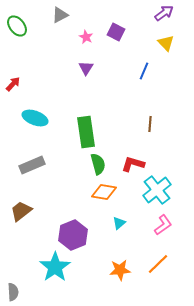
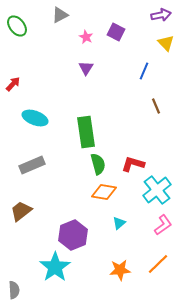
purple arrow: moved 3 px left, 2 px down; rotated 24 degrees clockwise
brown line: moved 6 px right, 18 px up; rotated 28 degrees counterclockwise
gray semicircle: moved 1 px right, 2 px up
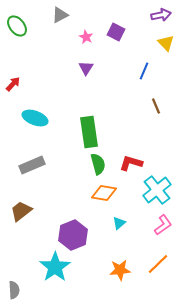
green rectangle: moved 3 px right
red L-shape: moved 2 px left, 1 px up
orange diamond: moved 1 px down
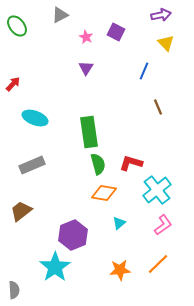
brown line: moved 2 px right, 1 px down
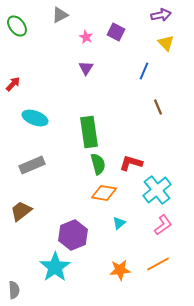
orange line: rotated 15 degrees clockwise
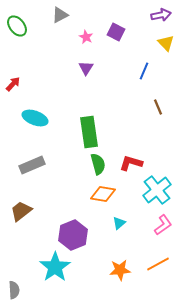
orange diamond: moved 1 px left, 1 px down
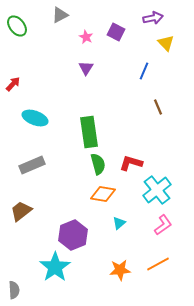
purple arrow: moved 8 px left, 3 px down
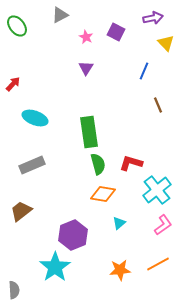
brown line: moved 2 px up
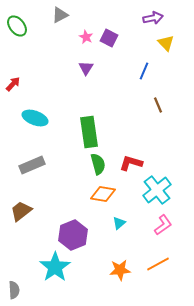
purple square: moved 7 px left, 6 px down
